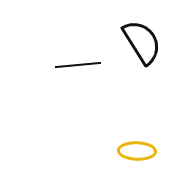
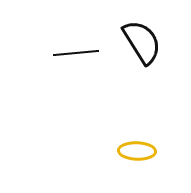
black line: moved 2 px left, 12 px up
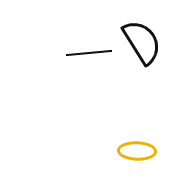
black line: moved 13 px right
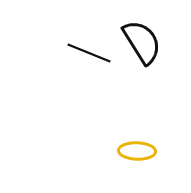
black line: rotated 27 degrees clockwise
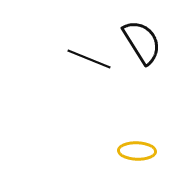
black line: moved 6 px down
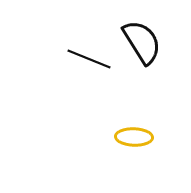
yellow ellipse: moved 3 px left, 14 px up
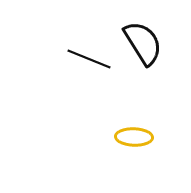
black semicircle: moved 1 px right, 1 px down
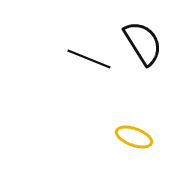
yellow ellipse: rotated 18 degrees clockwise
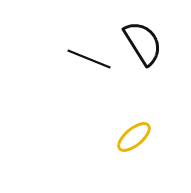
yellow ellipse: rotated 60 degrees counterclockwise
